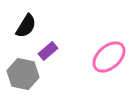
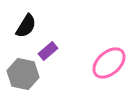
pink ellipse: moved 6 px down
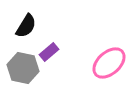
purple rectangle: moved 1 px right, 1 px down
gray hexagon: moved 6 px up
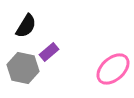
pink ellipse: moved 4 px right, 6 px down
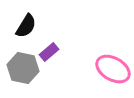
pink ellipse: rotated 72 degrees clockwise
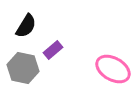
purple rectangle: moved 4 px right, 2 px up
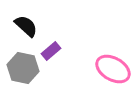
black semicircle: rotated 80 degrees counterclockwise
purple rectangle: moved 2 px left, 1 px down
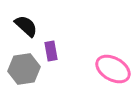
purple rectangle: rotated 60 degrees counterclockwise
gray hexagon: moved 1 px right, 1 px down; rotated 20 degrees counterclockwise
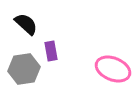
black semicircle: moved 2 px up
pink ellipse: rotated 8 degrees counterclockwise
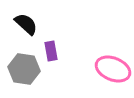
gray hexagon: rotated 16 degrees clockwise
